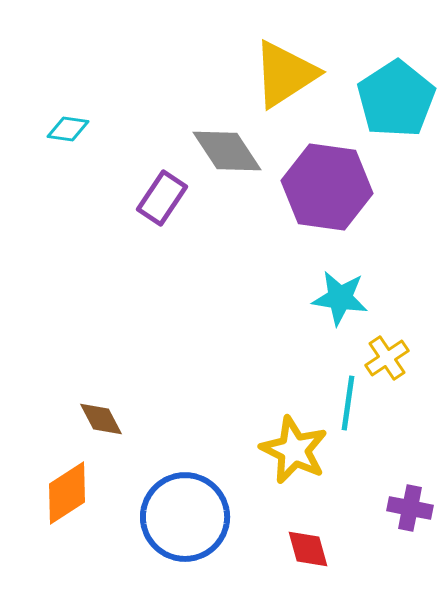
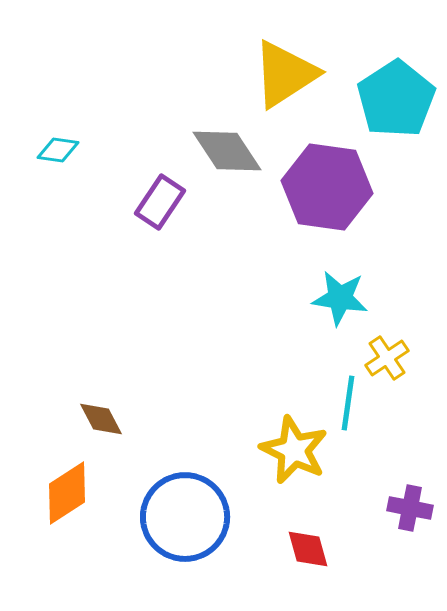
cyan diamond: moved 10 px left, 21 px down
purple rectangle: moved 2 px left, 4 px down
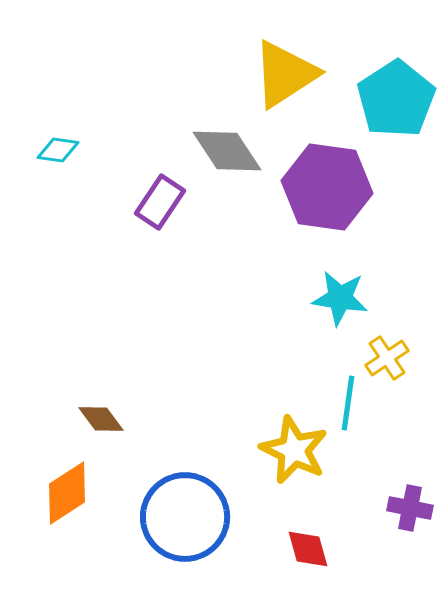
brown diamond: rotated 9 degrees counterclockwise
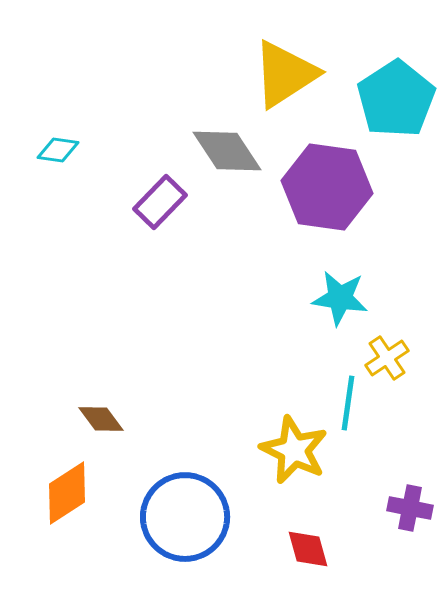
purple rectangle: rotated 10 degrees clockwise
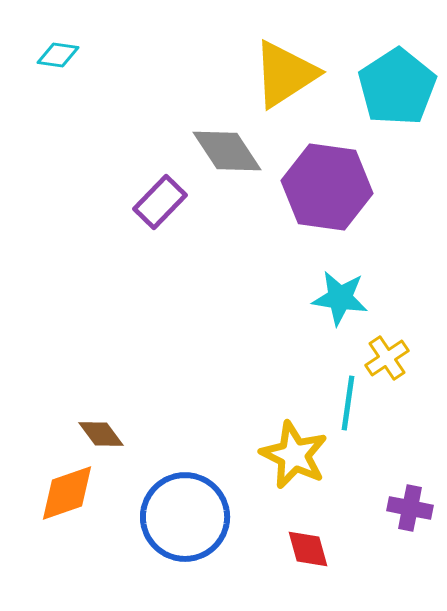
cyan pentagon: moved 1 px right, 12 px up
cyan diamond: moved 95 px up
brown diamond: moved 15 px down
yellow star: moved 5 px down
orange diamond: rotated 14 degrees clockwise
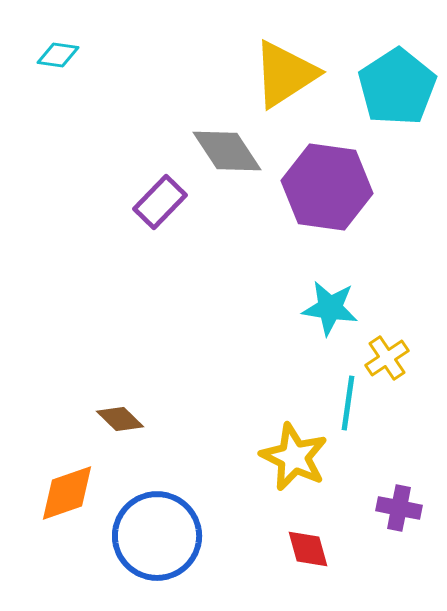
cyan star: moved 10 px left, 10 px down
brown diamond: moved 19 px right, 15 px up; rotated 9 degrees counterclockwise
yellow star: moved 2 px down
purple cross: moved 11 px left
blue circle: moved 28 px left, 19 px down
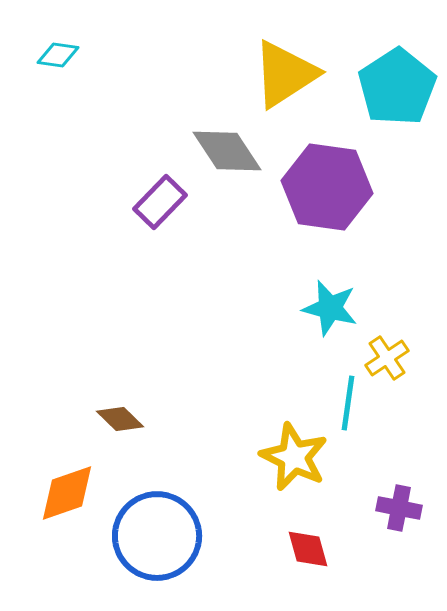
cyan star: rotated 6 degrees clockwise
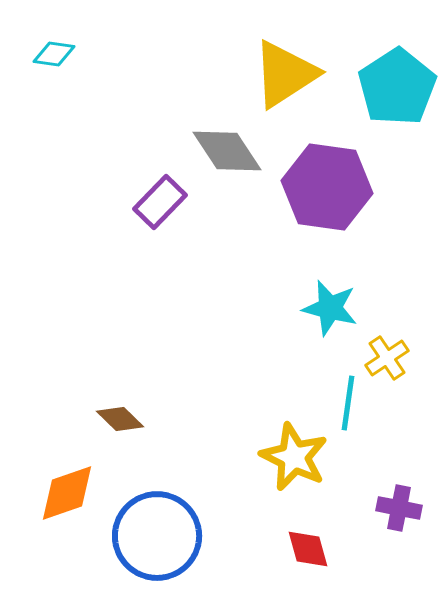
cyan diamond: moved 4 px left, 1 px up
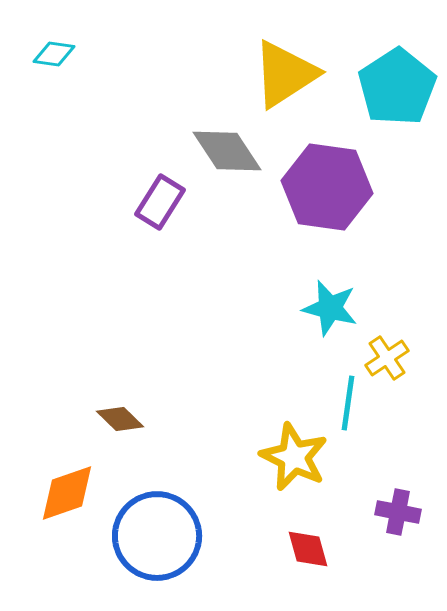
purple rectangle: rotated 12 degrees counterclockwise
purple cross: moved 1 px left, 4 px down
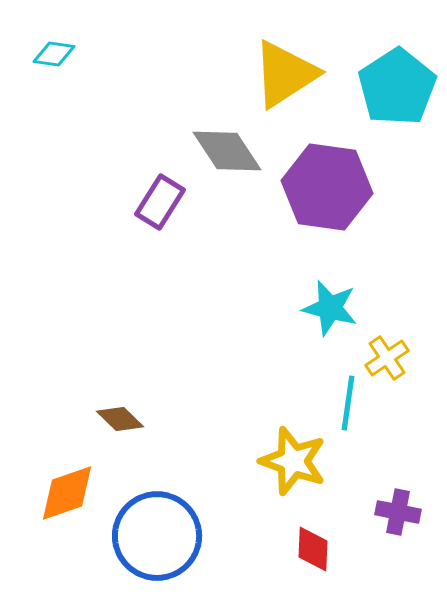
yellow star: moved 1 px left, 4 px down; rotated 6 degrees counterclockwise
red diamond: moved 5 px right; rotated 18 degrees clockwise
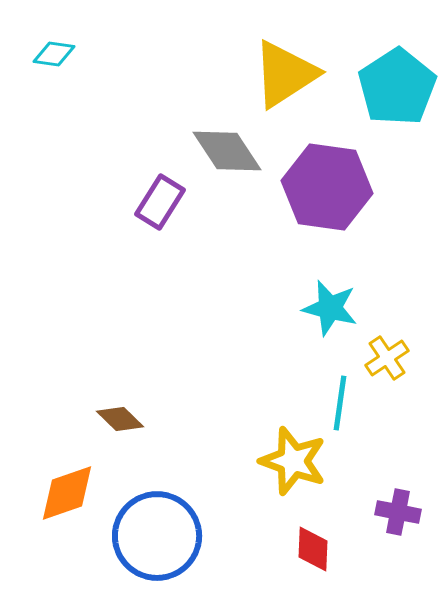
cyan line: moved 8 px left
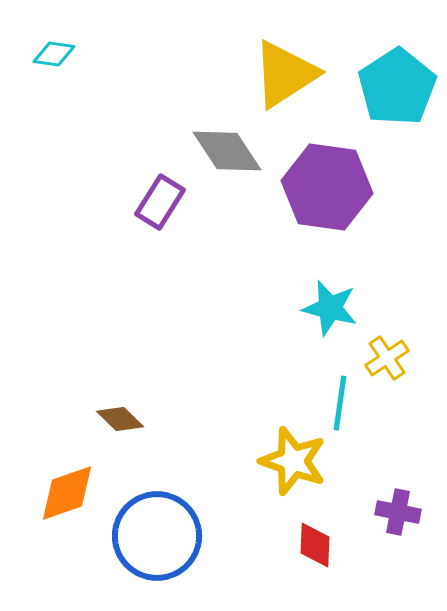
red diamond: moved 2 px right, 4 px up
